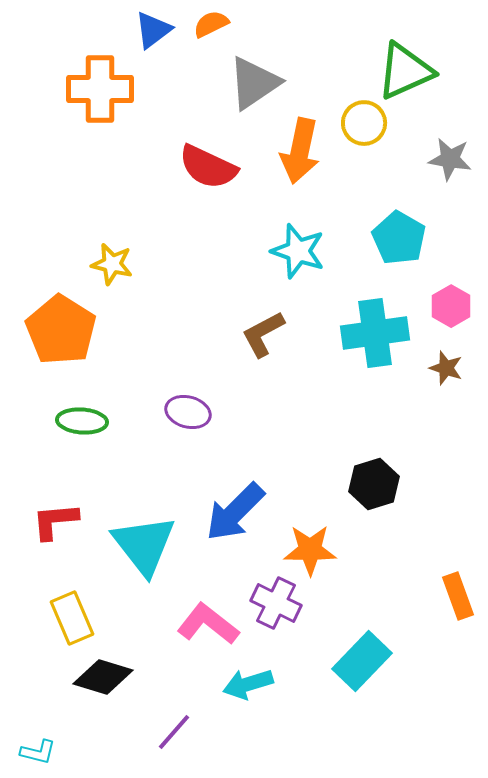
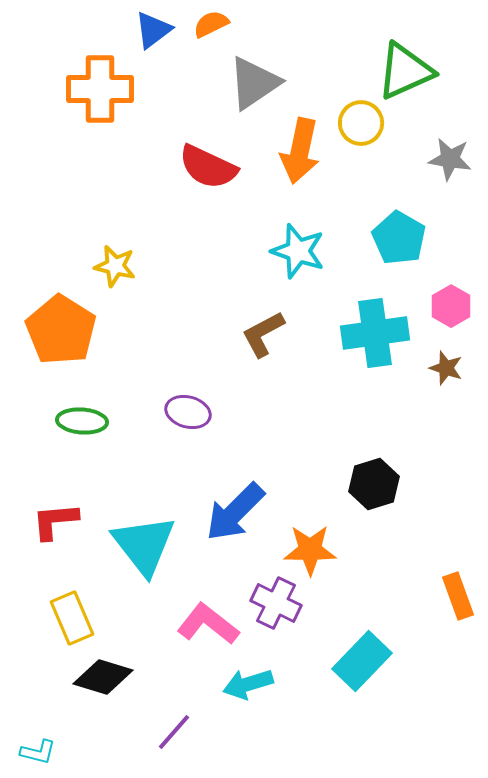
yellow circle: moved 3 px left
yellow star: moved 3 px right, 2 px down
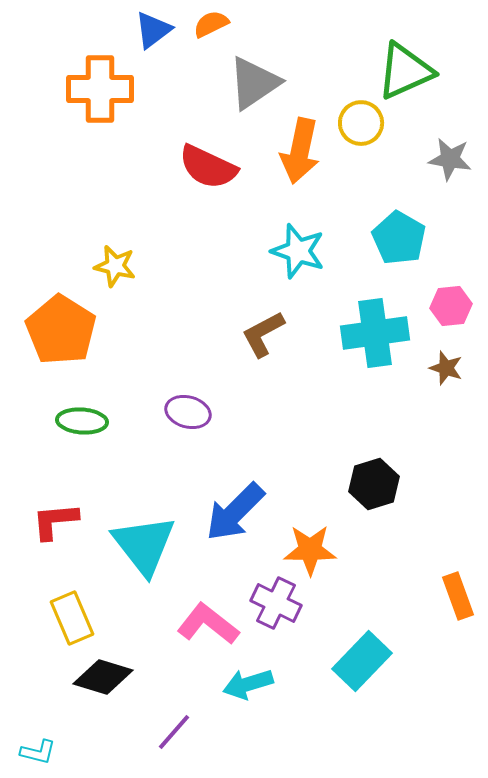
pink hexagon: rotated 24 degrees clockwise
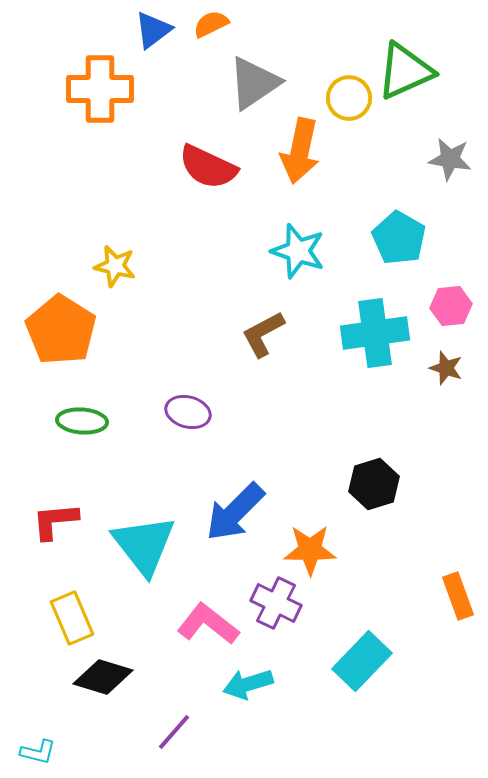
yellow circle: moved 12 px left, 25 px up
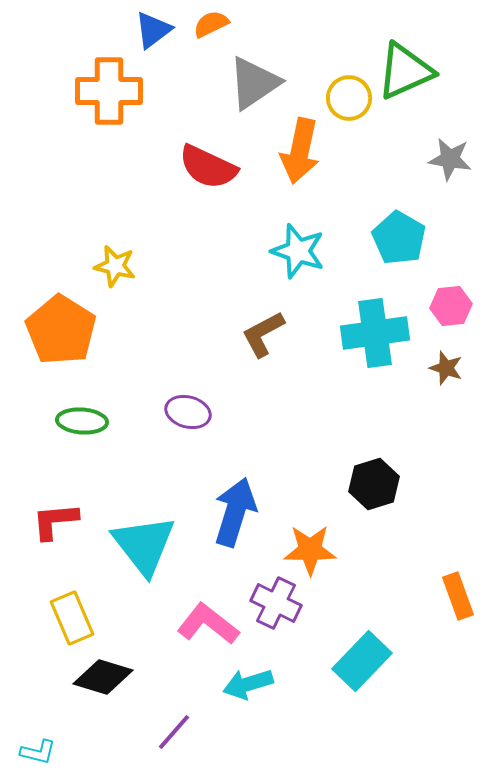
orange cross: moved 9 px right, 2 px down
blue arrow: rotated 152 degrees clockwise
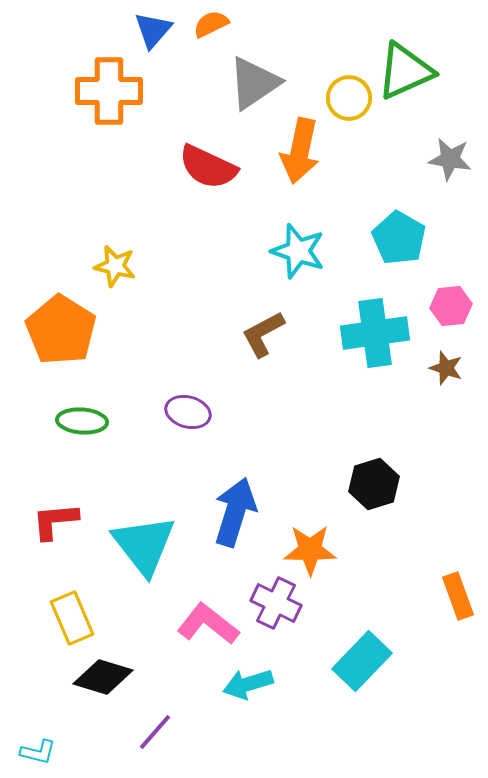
blue triangle: rotated 12 degrees counterclockwise
purple line: moved 19 px left
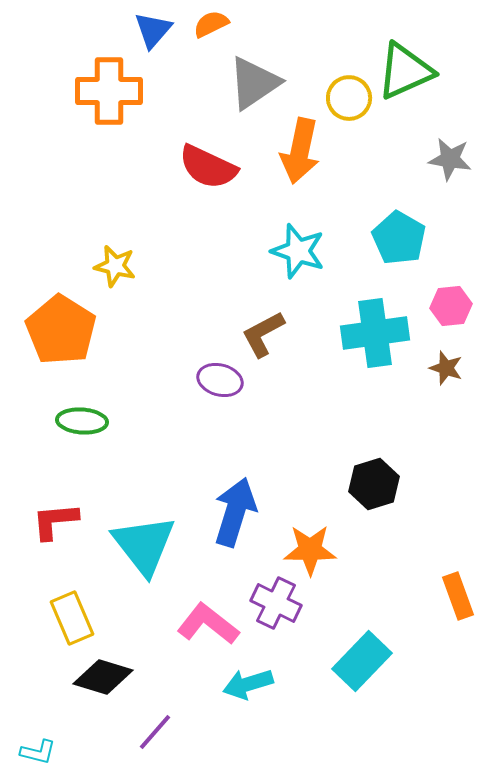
purple ellipse: moved 32 px right, 32 px up
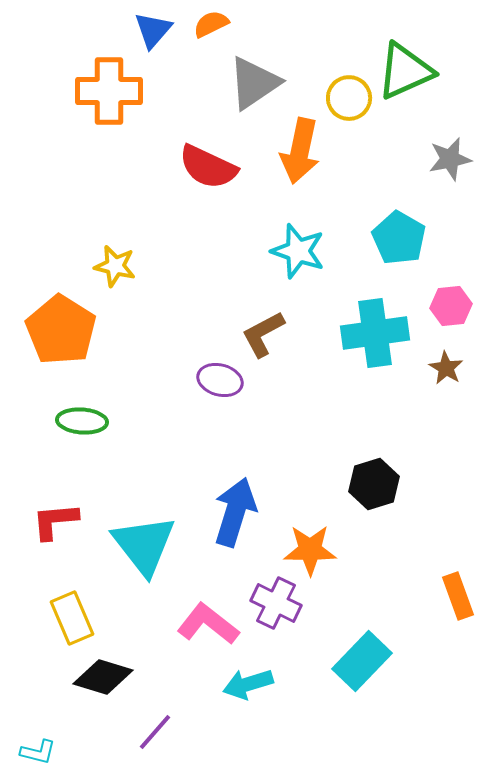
gray star: rotated 21 degrees counterclockwise
brown star: rotated 12 degrees clockwise
